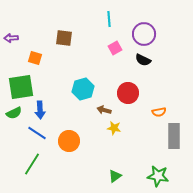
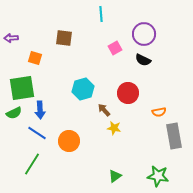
cyan line: moved 8 px left, 5 px up
green square: moved 1 px right, 1 px down
brown arrow: rotated 32 degrees clockwise
gray rectangle: rotated 10 degrees counterclockwise
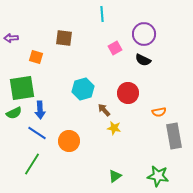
cyan line: moved 1 px right
orange square: moved 1 px right, 1 px up
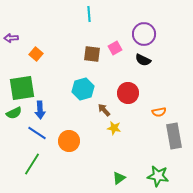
cyan line: moved 13 px left
brown square: moved 28 px right, 16 px down
orange square: moved 3 px up; rotated 24 degrees clockwise
green triangle: moved 4 px right, 2 px down
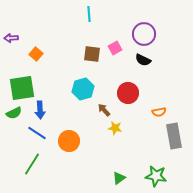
yellow star: moved 1 px right
green star: moved 2 px left
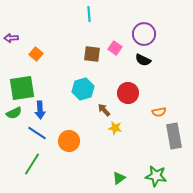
pink square: rotated 24 degrees counterclockwise
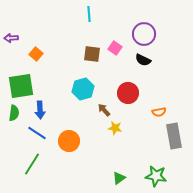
green square: moved 1 px left, 2 px up
green semicircle: rotated 56 degrees counterclockwise
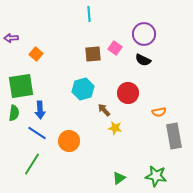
brown square: moved 1 px right; rotated 12 degrees counterclockwise
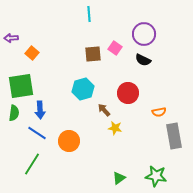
orange square: moved 4 px left, 1 px up
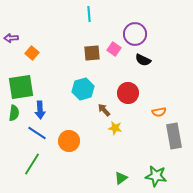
purple circle: moved 9 px left
pink square: moved 1 px left, 1 px down
brown square: moved 1 px left, 1 px up
green square: moved 1 px down
green triangle: moved 2 px right
